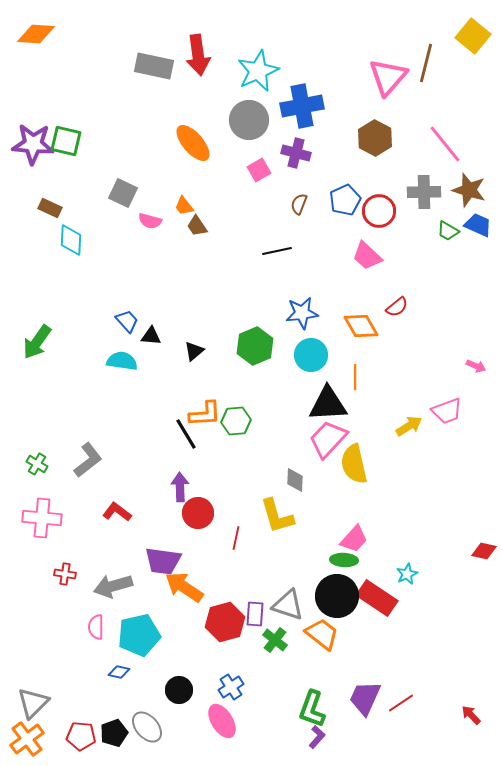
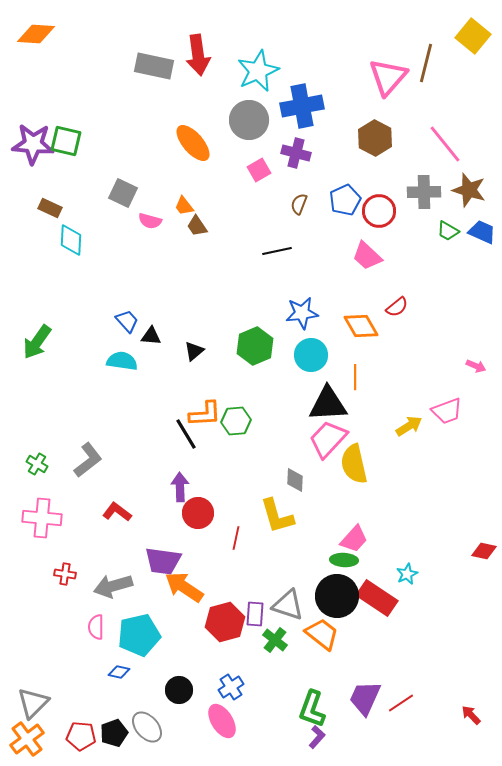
blue trapezoid at (478, 225): moved 4 px right, 7 px down
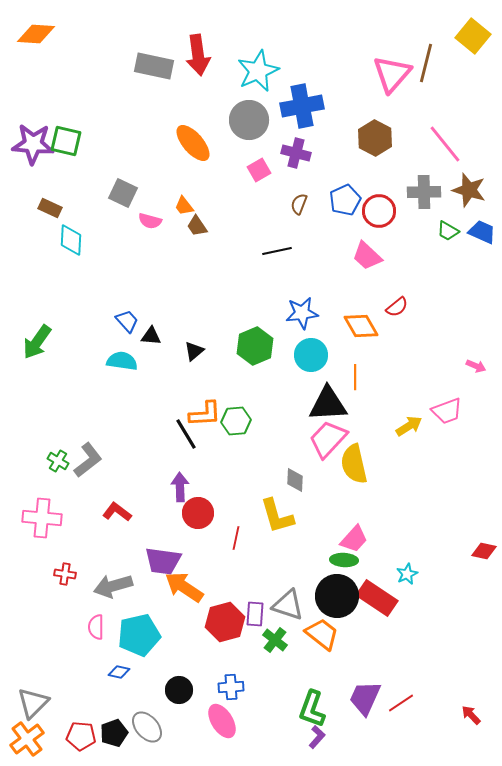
pink triangle at (388, 77): moved 4 px right, 3 px up
green cross at (37, 464): moved 21 px right, 3 px up
blue cross at (231, 687): rotated 30 degrees clockwise
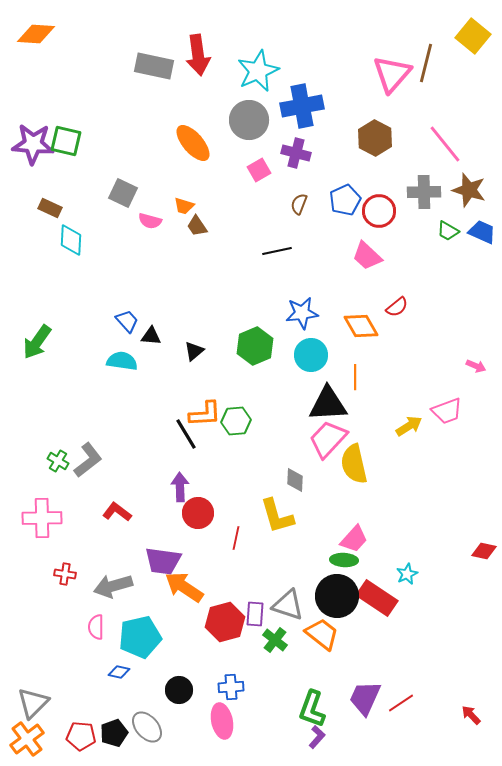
orange trapezoid at (184, 206): rotated 35 degrees counterclockwise
pink cross at (42, 518): rotated 6 degrees counterclockwise
cyan pentagon at (139, 635): moved 1 px right, 2 px down
pink ellipse at (222, 721): rotated 20 degrees clockwise
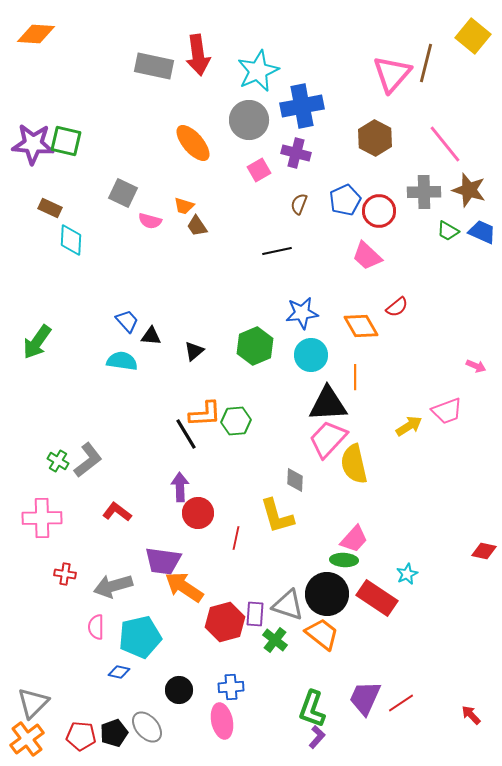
black circle at (337, 596): moved 10 px left, 2 px up
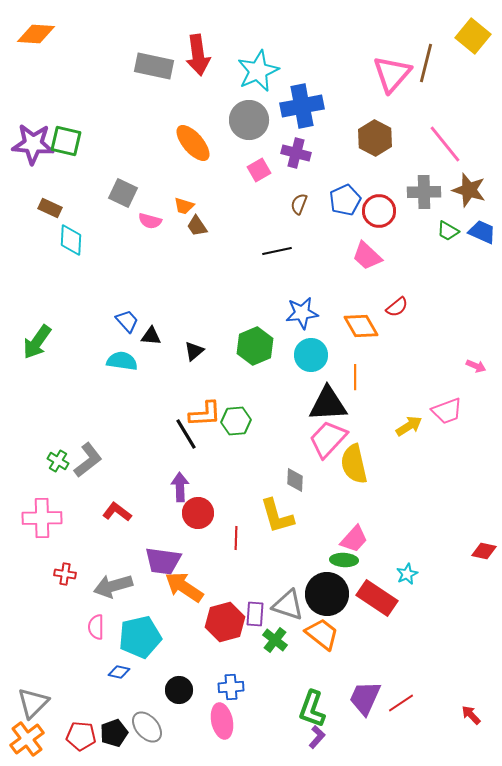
red line at (236, 538): rotated 10 degrees counterclockwise
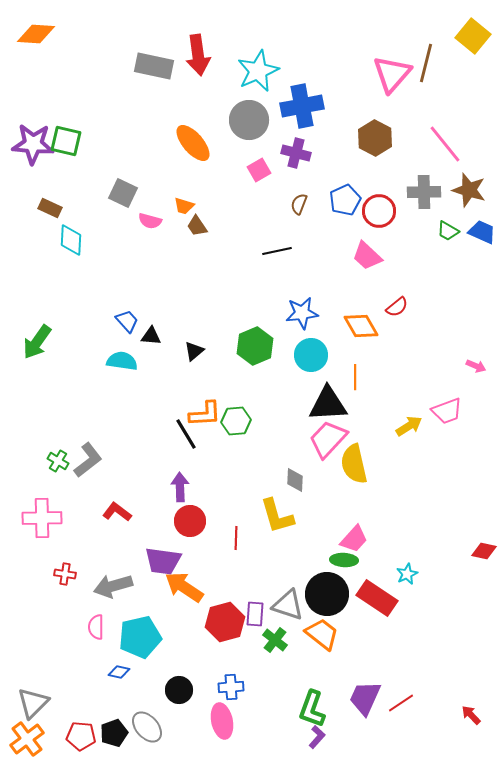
red circle at (198, 513): moved 8 px left, 8 px down
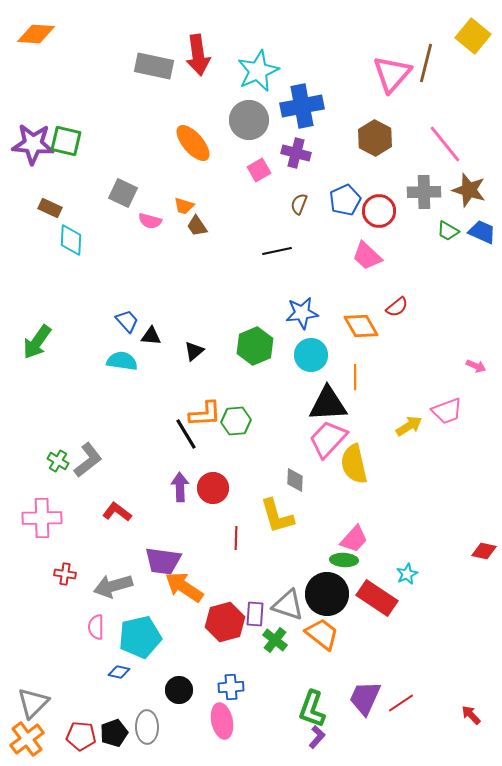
red circle at (190, 521): moved 23 px right, 33 px up
gray ellipse at (147, 727): rotated 40 degrees clockwise
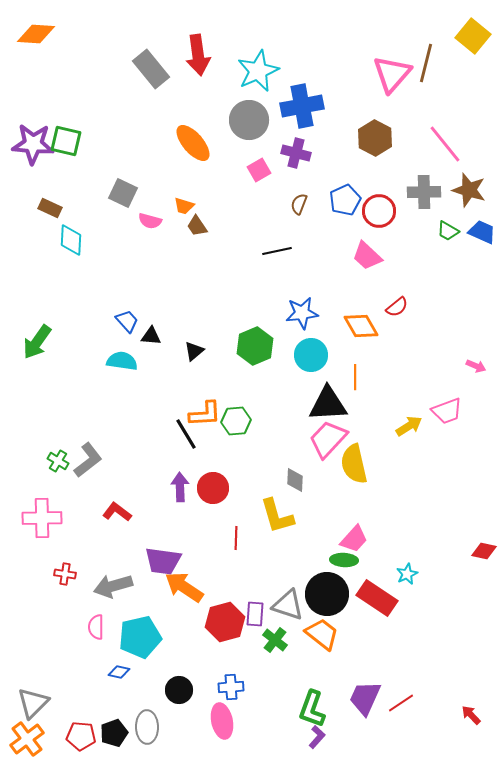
gray rectangle at (154, 66): moved 3 px left, 3 px down; rotated 39 degrees clockwise
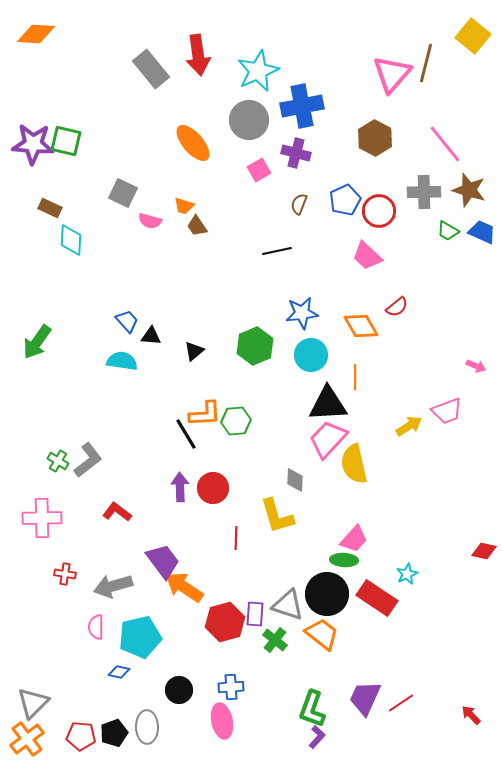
purple trapezoid at (163, 561): rotated 135 degrees counterclockwise
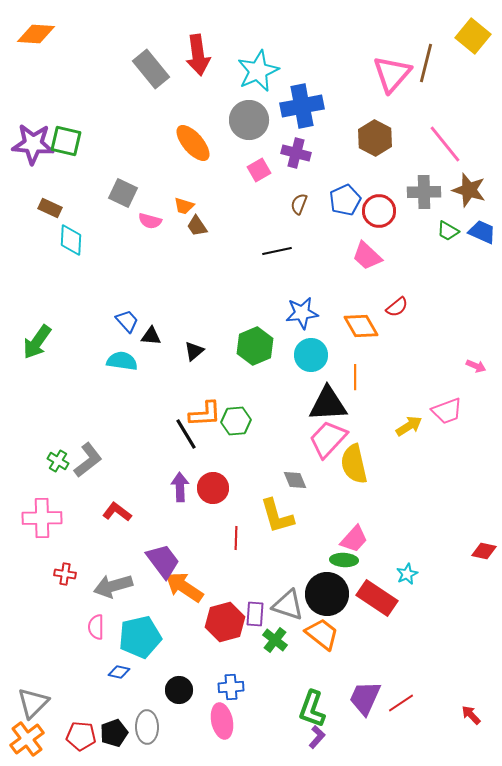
gray diamond at (295, 480): rotated 25 degrees counterclockwise
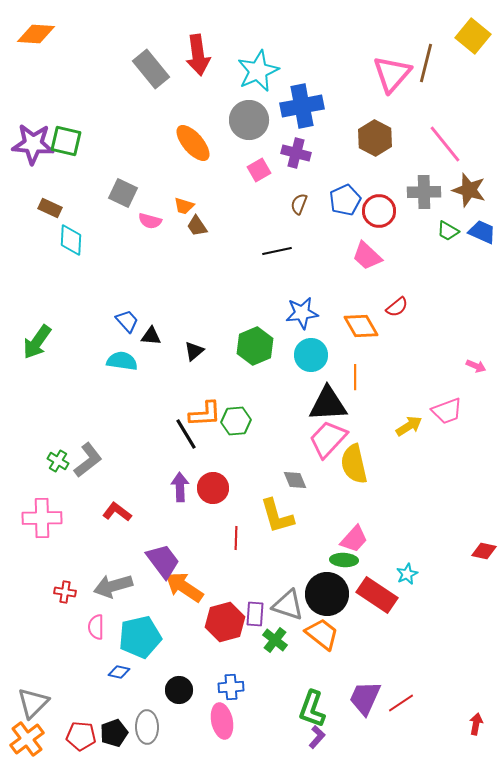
red cross at (65, 574): moved 18 px down
red rectangle at (377, 598): moved 3 px up
red arrow at (471, 715): moved 5 px right, 9 px down; rotated 55 degrees clockwise
